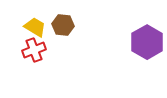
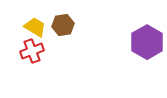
brown hexagon: rotated 15 degrees counterclockwise
red cross: moved 2 px left, 1 px down
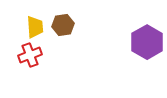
yellow trapezoid: rotated 55 degrees clockwise
red cross: moved 2 px left, 4 px down
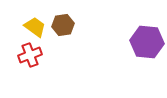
yellow trapezoid: rotated 50 degrees counterclockwise
purple hexagon: rotated 24 degrees counterclockwise
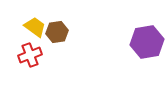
brown hexagon: moved 6 px left, 7 px down
purple hexagon: rotated 16 degrees counterclockwise
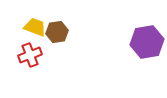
yellow trapezoid: rotated 15 degrees counterclockwise
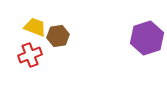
brown hexagon: moved 1 px right, 4 px down
purple hexagon: moved 4 px up; rotated 8 degrees counterclockwise
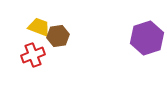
yellow trapezoid: moved 4 px right
red cross: moved 3 px right
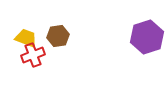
yellow trapezoid: moved 13 px left, 11 px down
purple hexagon: moved 1 px up
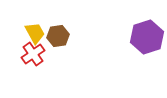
yellow trapezoid: moved 9 px right, 5 px up; rotated 40 degrees clockwise
red cross: moved 1 px up; rotated 15 degrees counterclockwise
